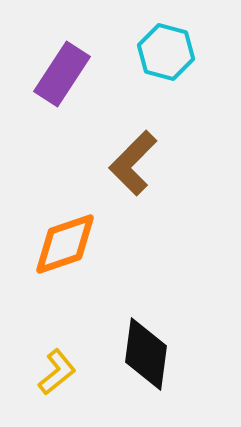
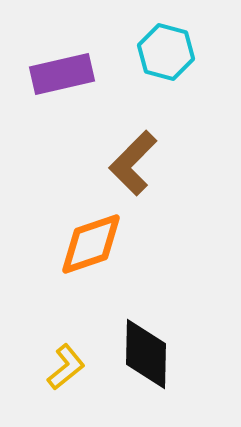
purple rectangle: rotated 44 degrees clockwise
orange diamond: moved 26 px right
black diamond: rotated 6 degrees counterclockwise
yellow L-shape: moved 9 px right, 5 px up
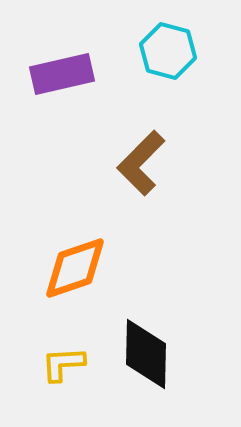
cyan hexagon: moved 2 px right, 1 px up
brown L-shape: moved 8 px right
orange diamond: moved 16 px left, 24 px down
yellow L-shape: moved 3 px left, 3 px up; rotated 144 degrees counterclockwise
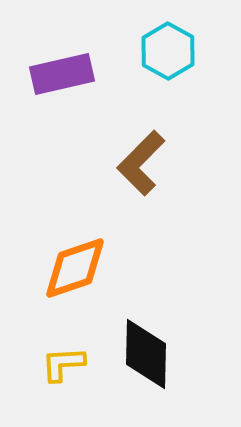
cyan hexagon: rotated 14 degrees clockwise
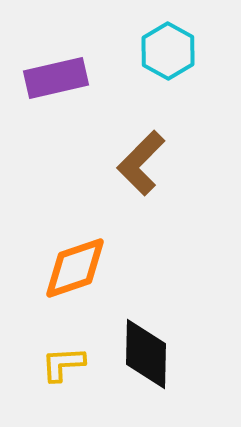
purple rectangle: moved 6 px left, 4 px down
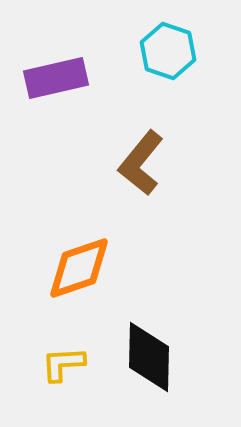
cyan hexagon: rotated 10 degrees counterclockwise
brown L-shape: rotated 6 degrees counterclockwise
orange diamond: moved 4 px right
black diamond: moved 3 px right, 3 px down
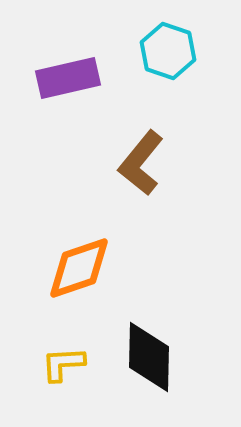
purple rectangle: moved 12 px right
